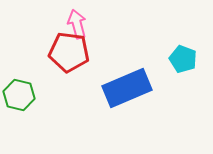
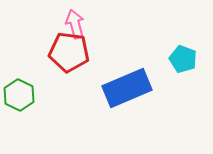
pink arrow: moved 2 px left
green hexagon: rotated 12 degrees clockwise
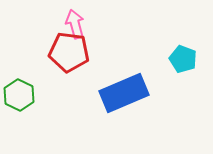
blue rectangle: moved 3 px left, 5 px down
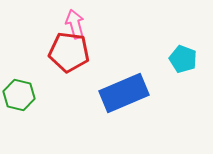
green hexagon: rotated 12 degrees counterclockwise
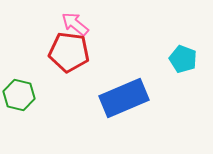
pink arrow: rotated 36 degrees counterclockwise
blue rectangle: moved 5 px down
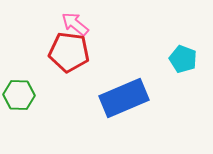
green hexagon: rotated 12 degrees counterclockwise
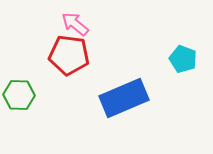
red pentagon: moved 3 px down
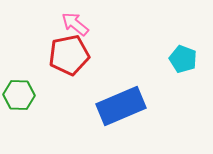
red pentagon: rotated 18 degrees counterclockwise
blue rectangle: moved 3 px left, 8 px down
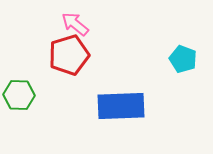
red pentagon: rotated 6 degrees counterclockwise
blue rectangle: rotated 21 degrees clockwise
